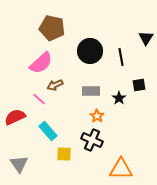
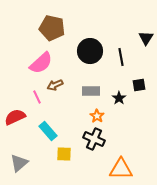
pink line: moved 2 px left, 2 px up; rotated 24 degrees clockwise
black cross: moved 2 px right, 1 px up
gray triangle: moved 1 px up; rotated 24 degrees clockwise
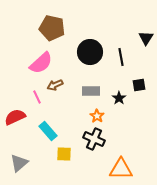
black circle: moved 1 px down
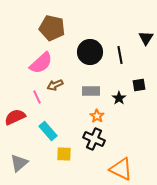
black line: moved 1 px left, 2 px up
orange triangle: rotated 25 degrees clockwise
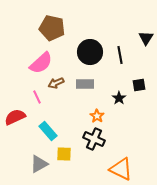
brown arrow: moved 1 px right, 2 px up
gray rectangle: moved 6 px left, 7 px up
gray triangle: moved 20 px right, 1 px down; rotated 12 degrees clockwise
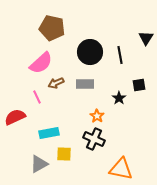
cyan rectangle: moved 1 px right, 2 px down; rotated 60 degrees counterclockwise
orange triangle: rotated 15 degrees counterclockwise
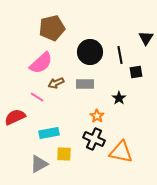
brown pentagon: rotated 25 degrees counterclockwise
black square: moved 3 px left, 13 px up
pink line: rotated 32 degrees counterclockwise
orange triangle: moved 17 px up
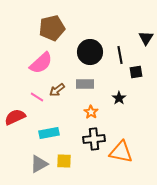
brown arrow: moved 1 px right, 7 px down; rotated 14 degrees counterclockwise
orange star: moved 6 px left, 4 px up
black cross: rotated 30 degrees counterclockwise
yellow square: moved 7 px down
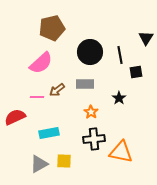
pink line: rotated 32 degrees counterclockwise
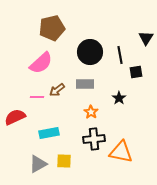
gray triangle: moved 1 px left
